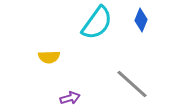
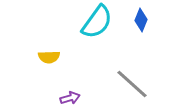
cyan semicircle: moved 1 px up
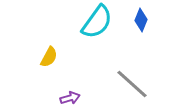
yellow semicircle: rotated 60 degrees counterclockwise
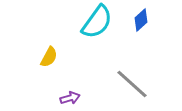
blue diamond: rotated 25 degrees clockwise
